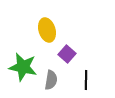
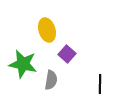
green star: moved 3 px up
black line: moved 14 px right, 4 px down
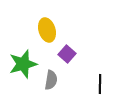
green star: rotated 28 degrees counterclockwise
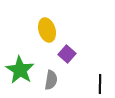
green star: moved 3 px left, 6 px down; rotated 24 degrees counterclockwise
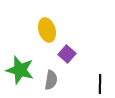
green star: rotated 16 degrees counterclockwise
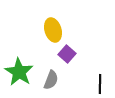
yellow ellipse: moved 6 px right
green star: moved 1 px left, 2 px down; rotated 16 degrees clockwise
gray semicircle: rotated 12 degrees clockwise
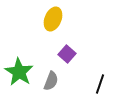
yellow ellipse: moved 11 px up; rotated 40 degrees clockwise
gray semicircle: moved 1 px down
black line: rotated 18 degrees clockwise
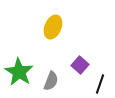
yellow ellipse: moved 8 px down
purple square: moved 13 px right, 11 px down
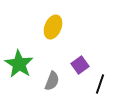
purple square: rotated 12 degrees clockwise
green star: moved 8 px up
gray semicircle: moved 1 px right
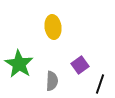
yellow ellipse: rotated 30 degrees counterclockwise
gray semicircle: rotated 18 degrees counterclockwise
